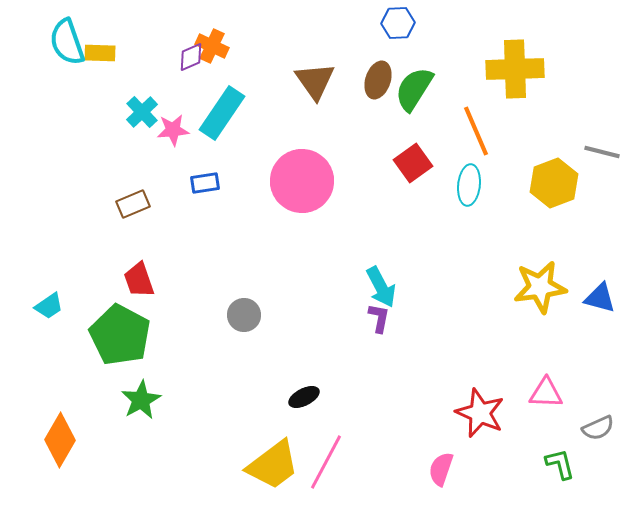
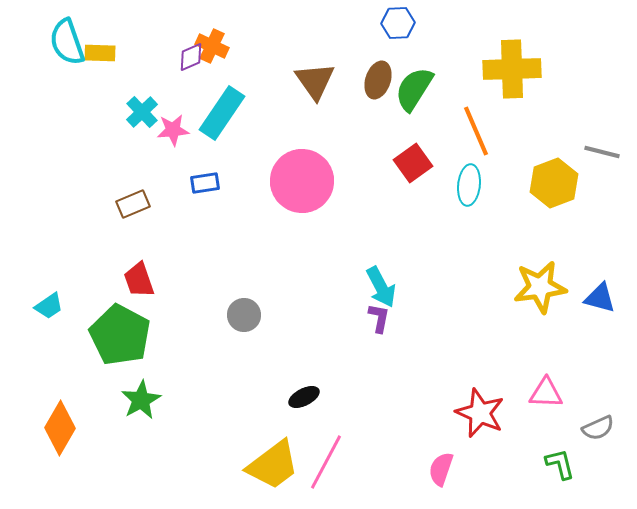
yellow cross: moved 3 px left
orange diamond: moved 12 px up
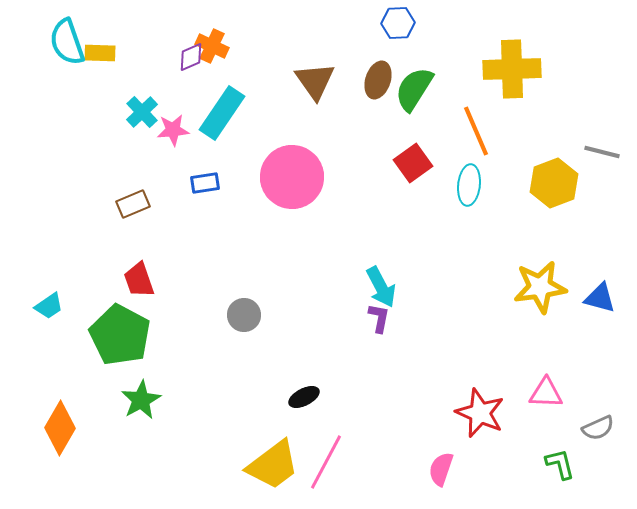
pink circle: moved 10 px left, 4 px up
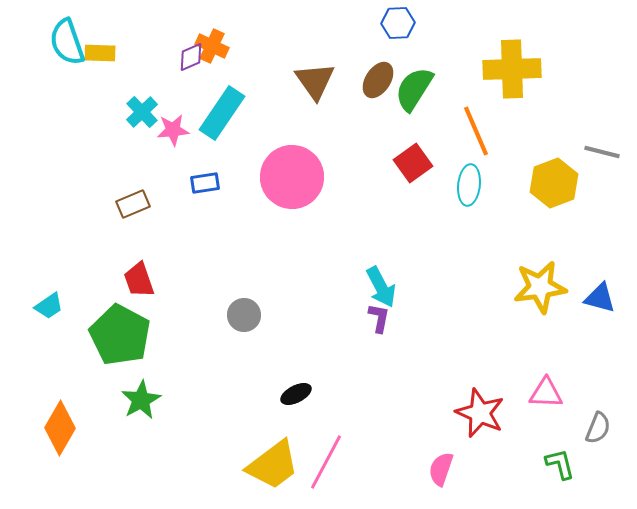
brown ellipse: rotated 15 degrees clockwise
black ellipse: moved 8 px left, 3 px up
gray semicircle: rotated 44 degrees counterclockwise
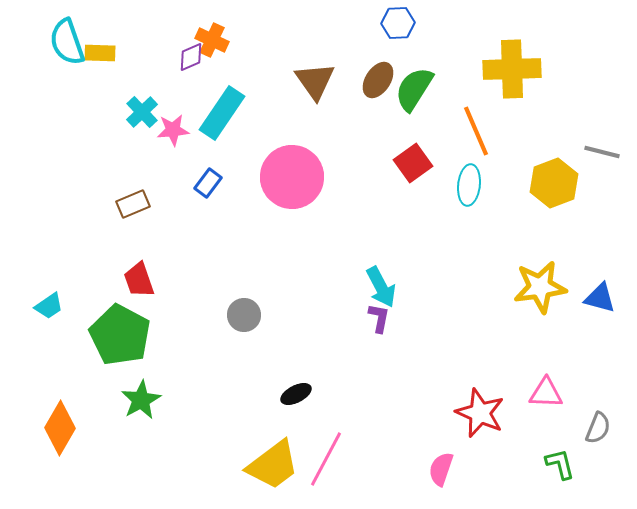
orange cross: moved 6 px up
blue rectangle: moved 3 px right; rotated 44 degrees counterclockwise
pink line: moved 3 px up
